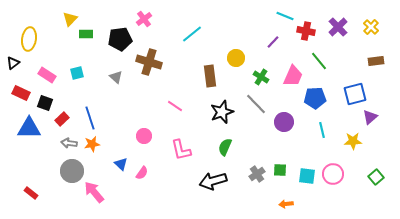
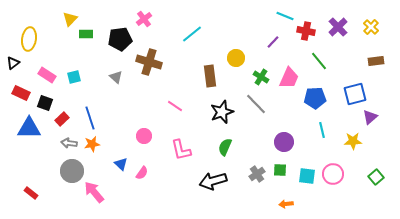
cyan square at (77, 73): moved 3 px left, 4 px down
pink trapezoid at (293, 76): moved 4 px left, 2 px down
purple circle at (284, 122): moved 20 px down
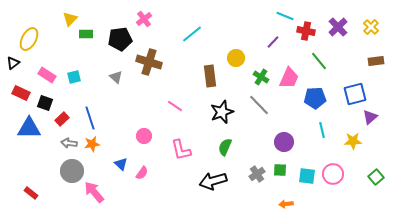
yellow ellipse at (29, 39): rotated 20 degrees clockwise
gray line at (256, 104): moved 3 px right, 1 px down
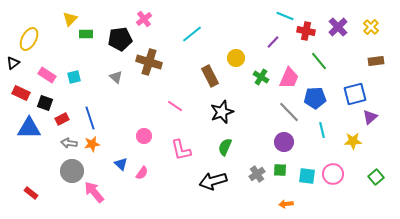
brown rectangle at (210, 76): rotated 20 degrees counterclockwise
gray line at (259, 105): moved 30 px right, 7 px down
red rectangle at (62, 119): rotated 16 degrees clockwise
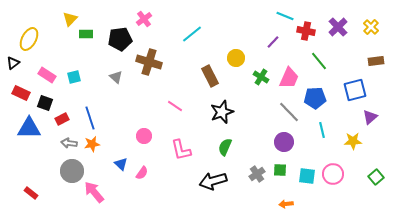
blue square at (355, 94): moved 4 px up
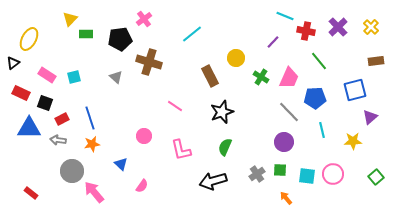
gray arrow at (69, 143): moved 11 px left, 3 px up
pink semicircle at (142, 173): moved 13 px down
orange arrow at (286, 204): moved 6 px up; rotated 56 degrees clockwise
